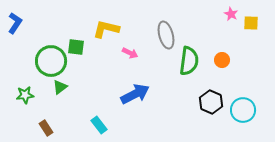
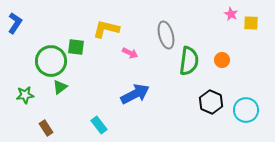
cyan circle: moved 3 px right
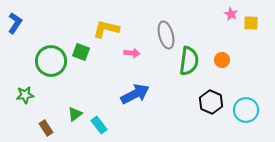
green square: moved 5 px right, 5 px down; rotated 12 degrees clockwise
pink arrow: moved 2 px right; rotated 21 degrees counterclockwise
green triangle: moved 15 px right, 27 px down
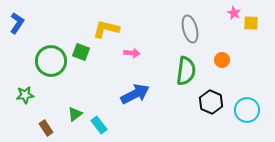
pink star: moved 3 px right, 1 px up
blue L-shape: moved 2 px right
gray ellipse: moved 24 px right, 6 px up
green semicircle: moved 3 px left, 10 px down
cyan circle: moved 1 px right
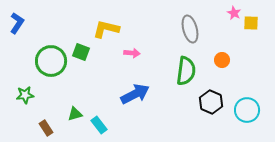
green triangle: rotated 21 degrees clockwise
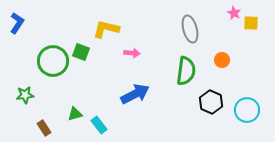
green circle: moved 2 px right
brown rectangle: moved 2 px left
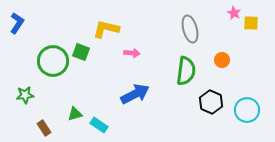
cyan rectangle: rotated 18 degrees counterclockwise
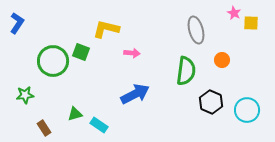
gray ellipse: moved 6 px right, 1 px down
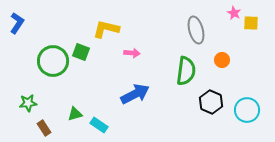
green star: moved 3 px right, 8 px down
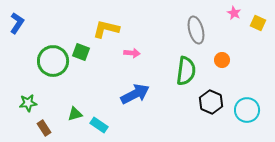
yellow square: moved 7 px right; rotated 21 degrees clockwise
